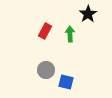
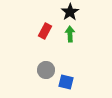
black star: moved 18 px left, 2 px up
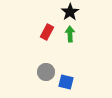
red rectangle: moved 2 px right, 1 px down
gray circle: moved 2 px down
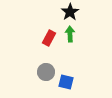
red rectangle: moved 2 px right, 6 px down
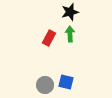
black star: rotated 18 degrees clockwise
gray circle: moved 1 px left, 13 px down
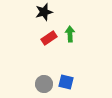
black star: moved 26 px left
red rectangle: rotated 28 degrees clockwise
gray circle: moved 1 px left, 1 px up
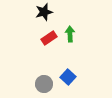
blue square: moved 2 px right, 5 px up; rotated 28 degrees clockwise
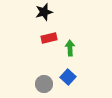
green arrow: moved 14 px down
red rectangle: rotated 21 degrees clockwise
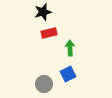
black star: moved 1 px left
red rectangle: moved 5 px up
blue square: moved 3 px up; rotated 21 degrees clockwise
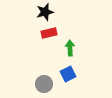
black star: moved 2 px right
